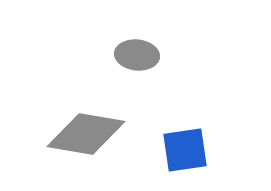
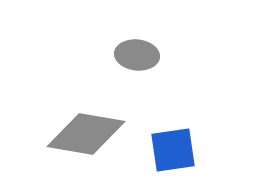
blue square: moved 12 px left
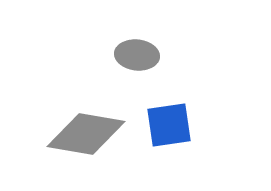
blue square: moved 4 px left, 25 px up
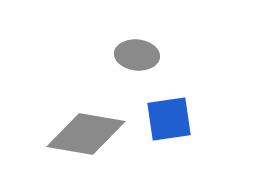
blue square: moved 6 px up
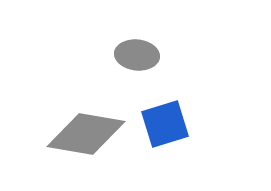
blue square: moved 4 px left, 5 px down; rotated 9 degrees counterclockwise
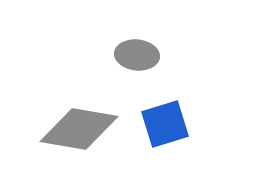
gray diamond: moved 7 px left, 5 px up
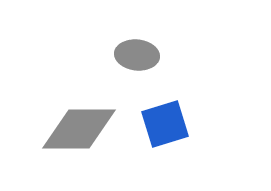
gray diamond: rotated 10 degrees counterclockwise
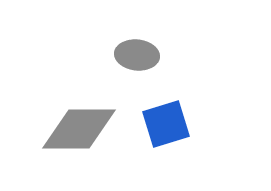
blue square: moved 1 px right
